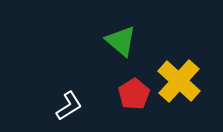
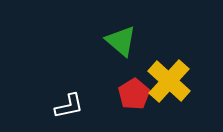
yellow cross: moved 10 px left
white L-shape: rotated 20 degrees clockwise
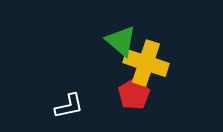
yellow cross: moved 23 px left, 18 px up; rotated 24 degrees counterclockwise
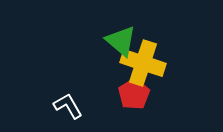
yellow cross: moved 3 px left
white L-shape: moved 1 px left; rotated 108 degrees counterclockwise
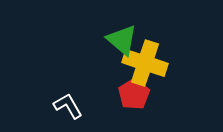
green triangle: moved 1 px right, 1 px up
yellow cross: moved 2 px right
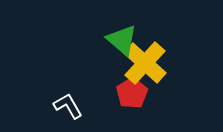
yellow cross: rotated 24 degrees clockwise
red pentagon: moved 2 px left, 1 px up
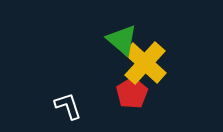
white L-shape: rotated 12 degrees clockwise
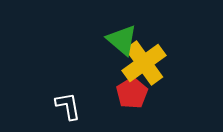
yellow cross: moved 1 px left; rotated 12 degrees clockwise
white L-shape: rotated 8 degrees clockwise
